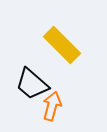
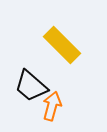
black trapezoid: moved 1 px left, 2 px down
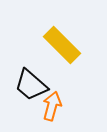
black trapezoid: moved 1 px up
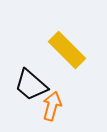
yellow rectangle: moved 5 px right, 5 px down
